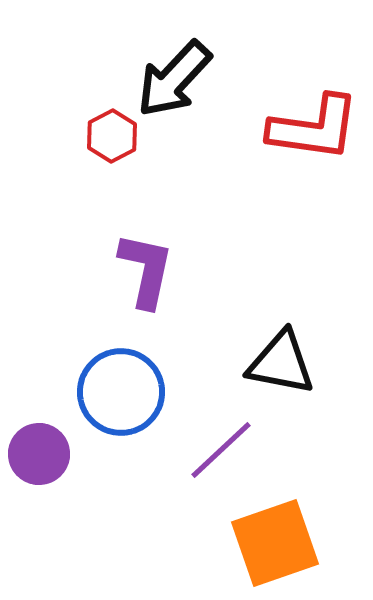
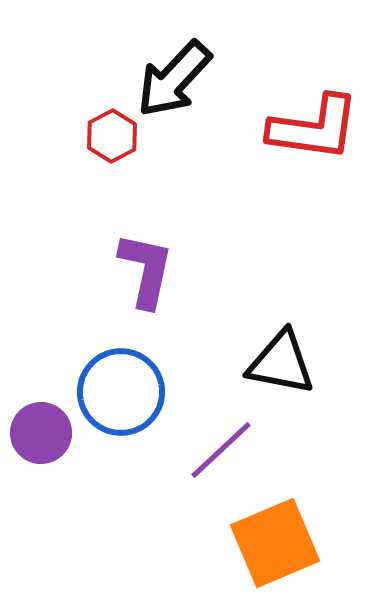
purple circle: moved 2 px right, 21 px up
orange square: rotated 4 degrees counterclockwise
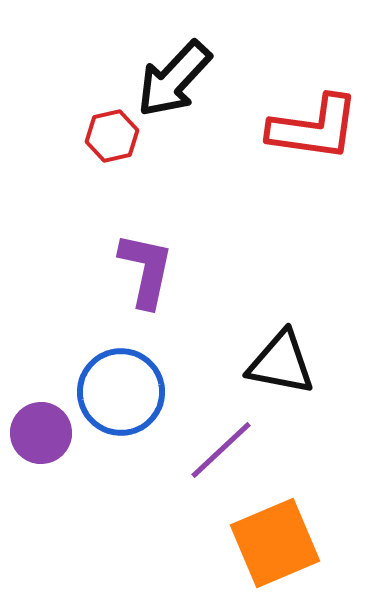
red hexagon: rotated 15 degrees clockwise
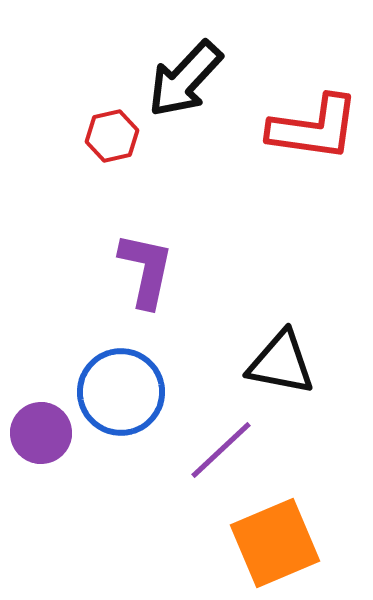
black arrow: moved 11 px right
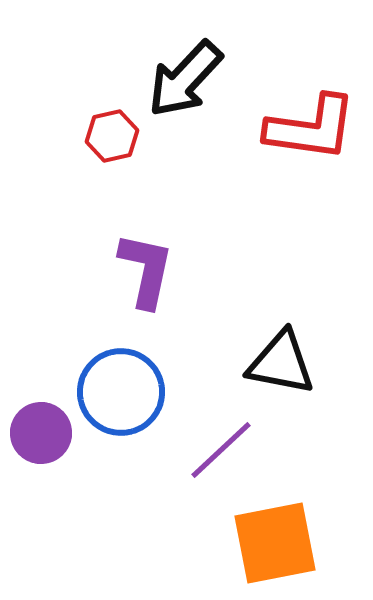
red L-shape: moved 3 px left
orange square: rotated 12 degrees clockwise
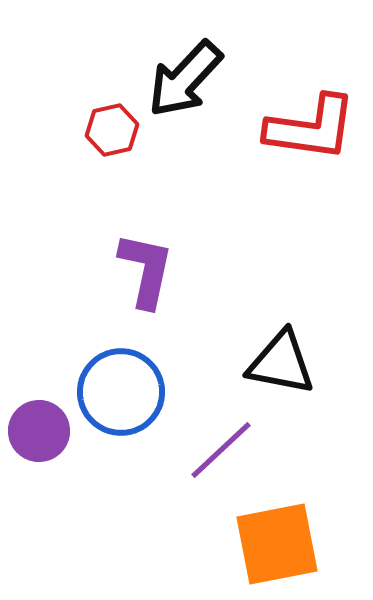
red hexagon: moved 6 px up
purple circle: moved 2 px left, 2 px up
orange square: moved 2 px right, 1 px down
